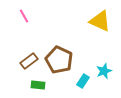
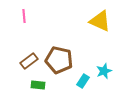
pink line: rotated 24 degrees clockwise
brown pentagon: rotated 12 degrees counterclockwise
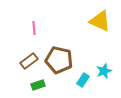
pink line: moved 10 px right, 12 px down
cyan rectangle: moved 1 px up
green rectangle: rotated 24 degrees counterclockwise
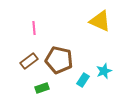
green rectangle: moved 4 px right, 3 px down
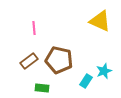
cyan rectangle: moved 3 px right, 1 px down
green rectangle: rotated 24 degrees clockwise
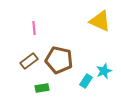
green rectangle: rotated 16 degrees counterclockwise
